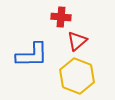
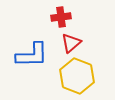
red cross: rotated 12 degrees counterclockwise
red triangle: moved 6 px left, 2 px down
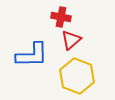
red cross: rotated 18 degrees clockwise
red triangle: moved 3 px up
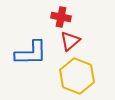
red triangle: moved 1 px left, 1 px down
blue L-shape: moved 1 px left, 2 px up
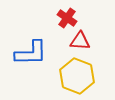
red cross: moved 6 px right, 1 px down; rotated 24 degrees clockwise
red triangle: moved 10 px right; rotated 45 degrees clockwise
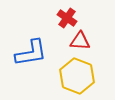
blue L-shape: rotated 8 degrees counterclockwise
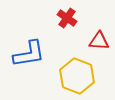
red triangle: moved 19 px right
blue L-shape: moved 2 px left, 1 px down
